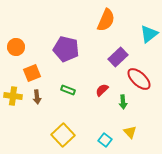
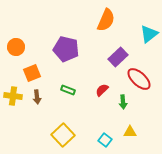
yellow triangle: rotated 48 degrees counterclockwise
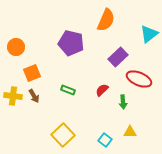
purple pentagon: moved 5 px right, 6 px up
red ellipse: rotated 20 degrees counterclockwise
brown arrow: moved 3 px left, 1 px up; rotated 24 degrees counterclockwise
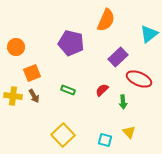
yellow triangle: moved 1 px left; rotated 48 degrees clockwise
cyan square: rotated 24 degrees counterclockwise
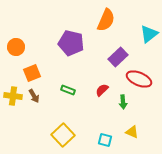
yellow triangle: moved 3 px right; rotated 24 degrees counterclockwise
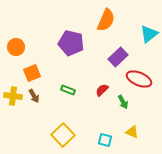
green arrow: rotated 24 degrees counterclockwise
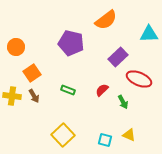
orange semicircle: rotated 30 degrees clockwise
cyan triangle: rotated 36 degrees clockwise
orange square: rotated 12 degrees counterclockwise
yellow cross: moved 1 px left
yellow triangle: moved 3 px left, 3 px down
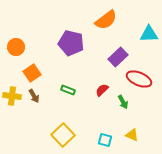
yellow triangle: moved 3 px right
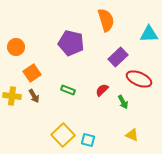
orange semicircle: rotated 70 degrees counterclockwise
cyan square: moved 17 px left
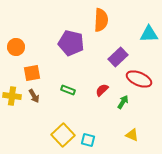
orange semicircle: moved 5 px left; rotated 20 degrees clockwise
orange square: rotated 24 degrees clockwise
green arrow: rotated 120 degrees counterclockwise
